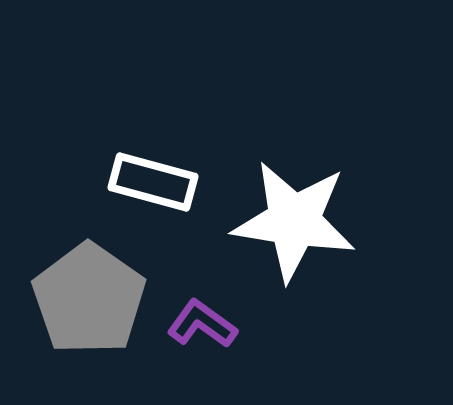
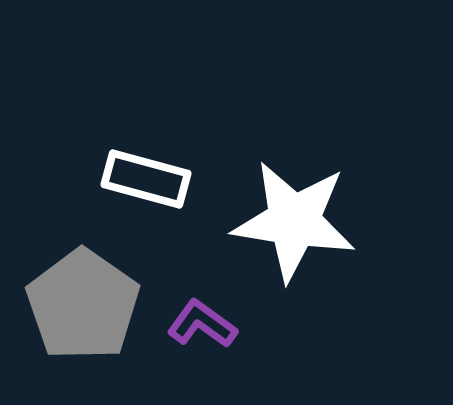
white rectangle: moved 7 px left, 3 px up
gray pentagon: moved 6 px left, 6 px down
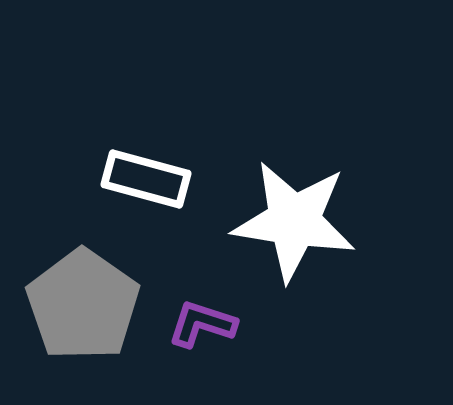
purple L-shape: rotated 18 degrees counterclockwise
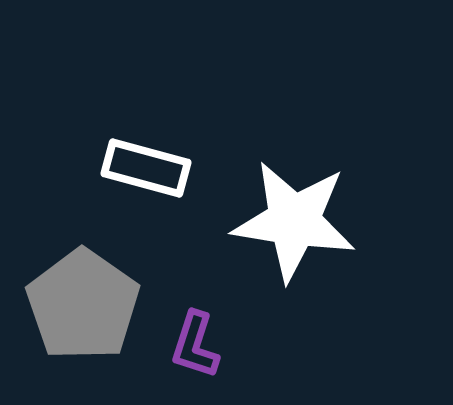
white rectangle: moved 11 px up
purple L-shape: moved 7 px left, 21 px down; rotated 90 degrees counterclockwise
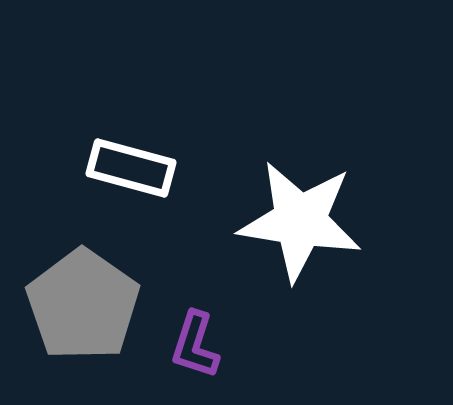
white rectangle: moved 15 px left
white star: moved 6 px right
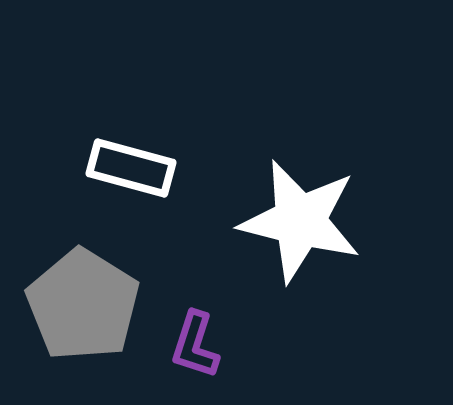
white star: rotated 5 degrees clockwise
gray pentagon: rotated 3 degrees counterclockwise
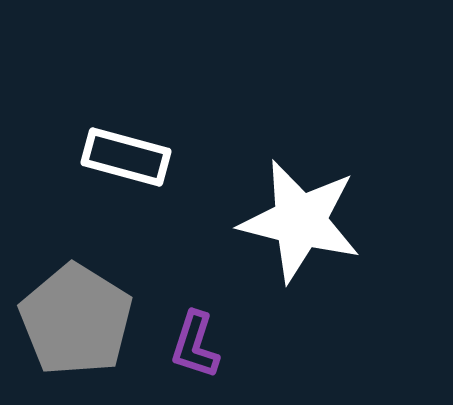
white rectangle: moved 5 px left, 11 px up
gray pentagon: moved 7 px left, 15 px down
